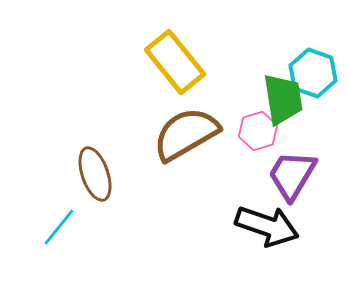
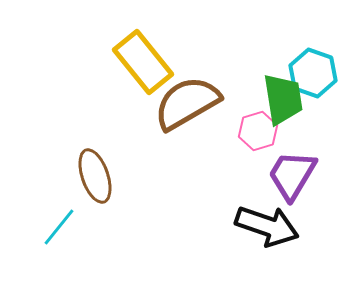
yellow rectangle: moved 32 px left
brown semicircle: moved 1 px right, 31 px up
brown ellipse: moved 2 px down
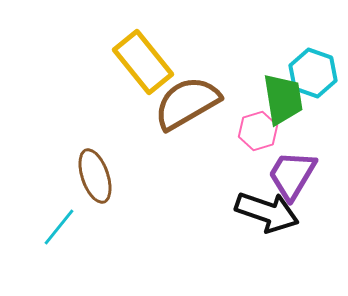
black arrow: moved 14 px up
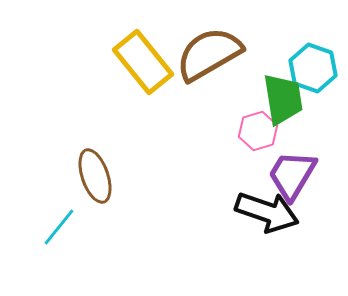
cyan hexagon: moved 5 px up
brown semicircle: moved 22 px right, 49 px up
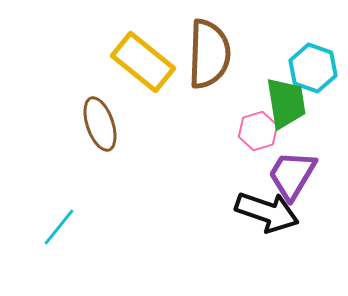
brown semicircle: rotated 122 degrees clockwise
yellow rectangle: rotated 12 degrees counterclockwise
green trapezoid: moved 3 px right, 4 px down
brown ellipse: moved 5 px right, 52 px up
